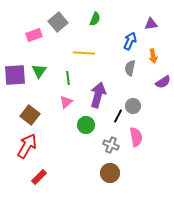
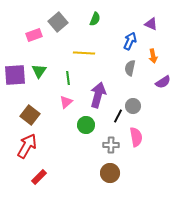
purple triangle: rotated 32 degrees clockwise
gray cross: rotated 21 degrees counterclockwise
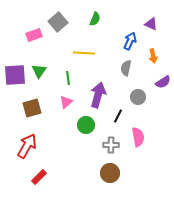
gray semicircle: moved 4 px left
gray circle: moved 5 px right, 9 px up
brown square: moved 2 px right, 7 px up; rotated 36 degrees clockwise
pink semicircle: moved 2 px right
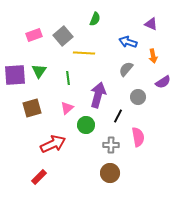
gray square: moved 5 px right, 14 px down
blue arrow: moved 2 px left, 1 px down; rotated 96 degrees counterclockwise
gray semicircle: moved 1 px down; rotated 28 degrees clockwise
pink triangle: moved 1 px right, 6 px down
red arrow: moved 26 px right, 2 px up; rotated 35 degrees clockwise
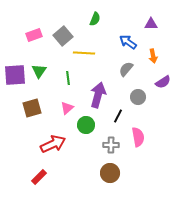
purple triangle: rotated 24 degrees counterclockwise
blue arrow: rotated 18 degrees clockwise
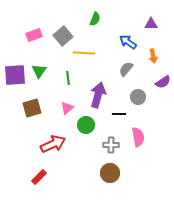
black line: moved 1 px right, 2 px up; rotated 64 degrees clockwise
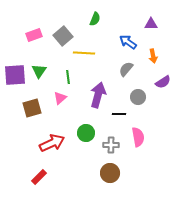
green line: moved 1 px up
pink triangle: moved 7 px left, 10 px up
green circle: moved 8 px down
red arrow: moved 1 px left, 1 px up
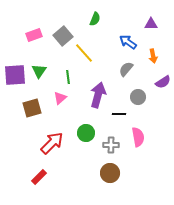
yellow line: rotated 45 degrees clockwise
red arrow: rotated 20 degrees counterclockwise
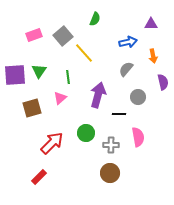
blue arrow: rotated 132 degrees clockwise
purple semicircle: rotated 70 degrees counterclockwise
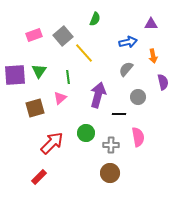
brown square: moved 3 px right
